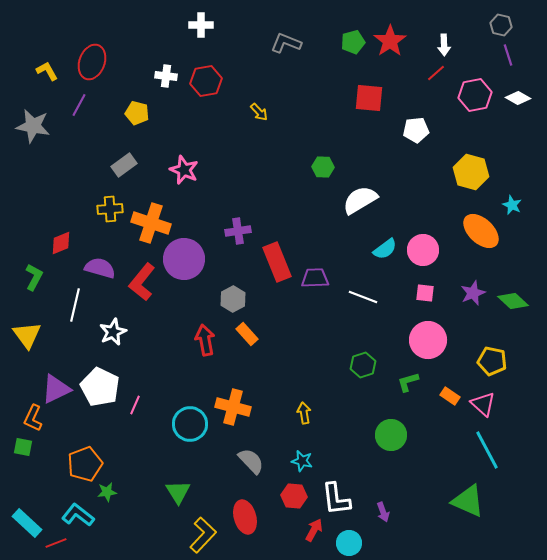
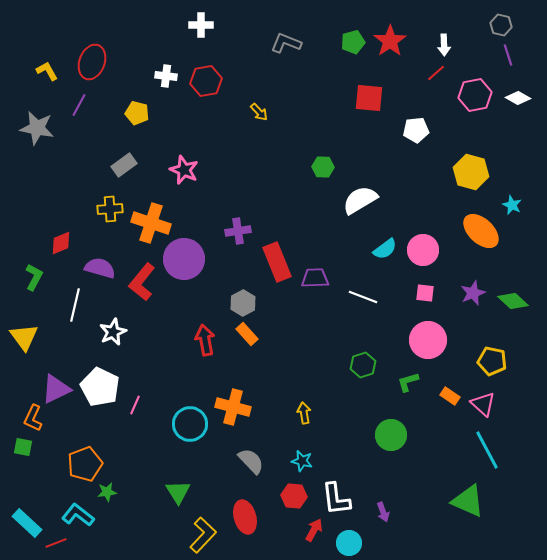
gray star at (33, 126): moved 4 px right, 2 px down
gray hexagon at (233, 299): moved 10 px right, 4 px down
yellow triangle at (27, 335): moved 3 px left, 2 px down
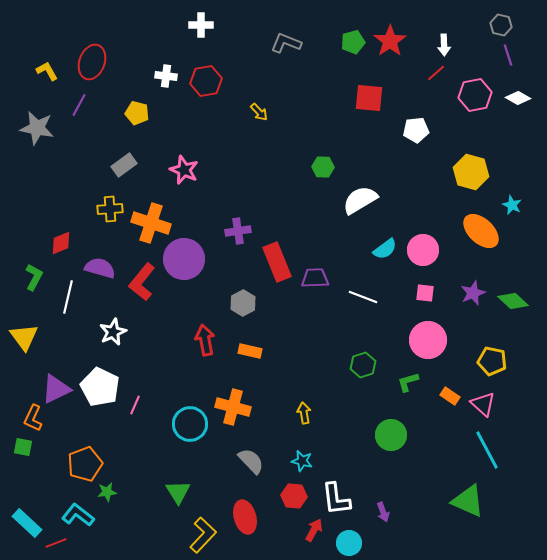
white line at (75, 305): moved 7 px left, 8 px up
orange rectangle at (247, 334): moved 3 px right, 17 px down; rotated 35 degrees counterclockwise
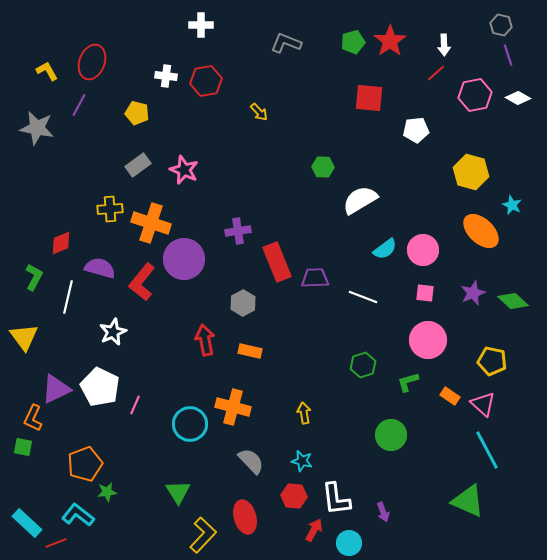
gray rectangle at (124, 165): moved 14 px right
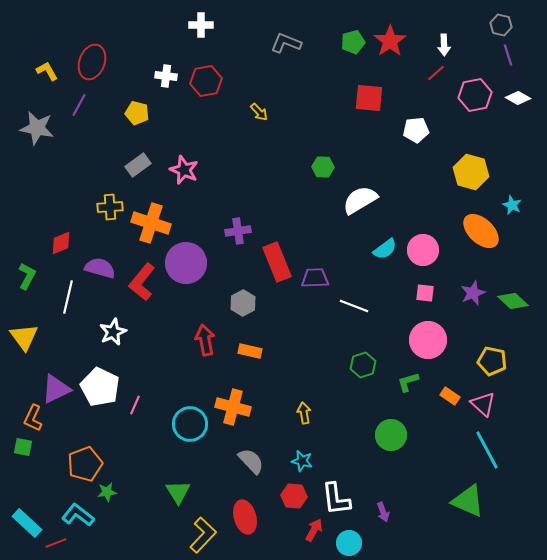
yellow cross at (110, 209): moved 2 px up
purple circle at (184, 259): moved 2 px right, 4 px down
green L-shape at (34, 277): moved 7 px left, 1 px up
white line at (363, 297): moved 9 px left, 9 px down
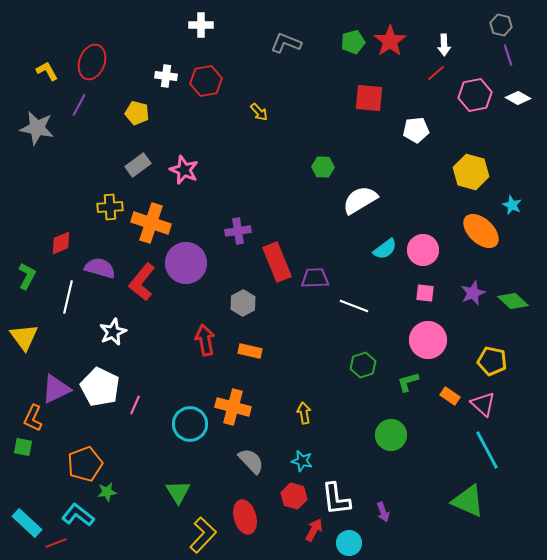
red hexagon at (294, 496): rotated 10 degrees clockwise
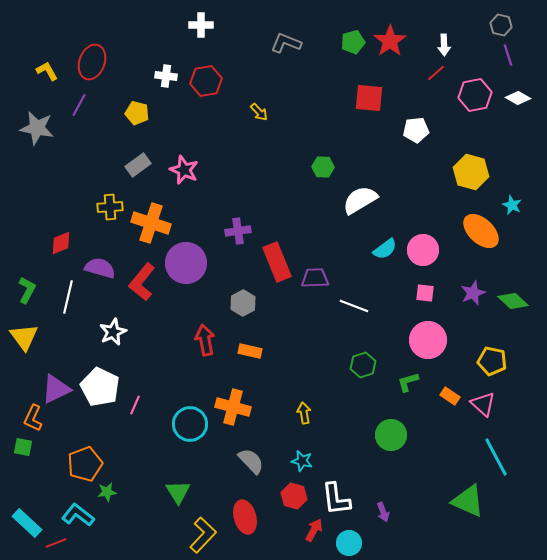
green L-shape at (27, 276): moved 14 px down
cyan line at (487, 450): moved 9 px right, 7 px down
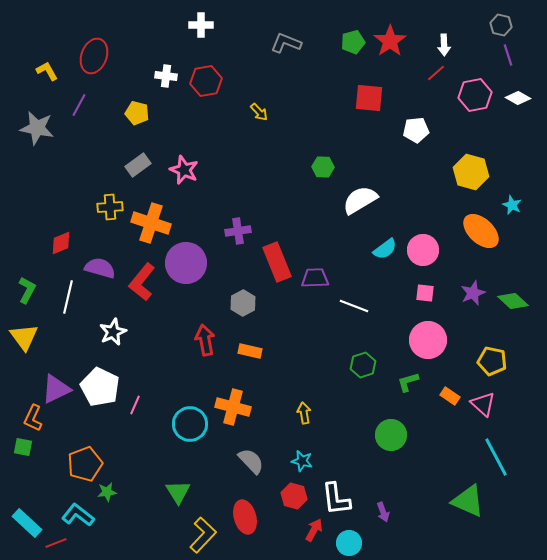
red ellipse at (92, 62): moved 2 px right, 6 px up
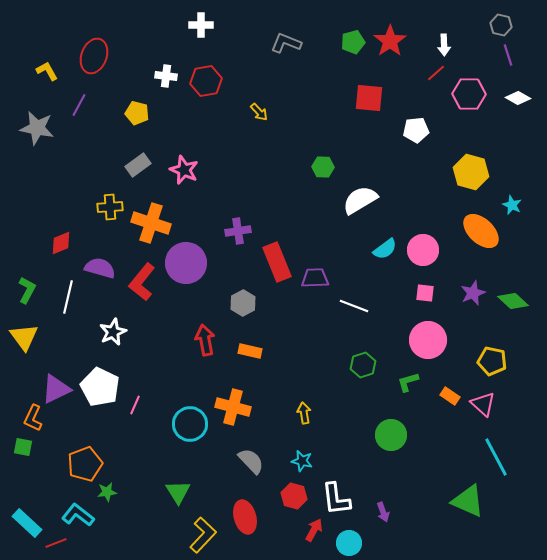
pink hexagon at (475, 95): moved 6 px left, 1 px up; rotated 12 degrees clockwise
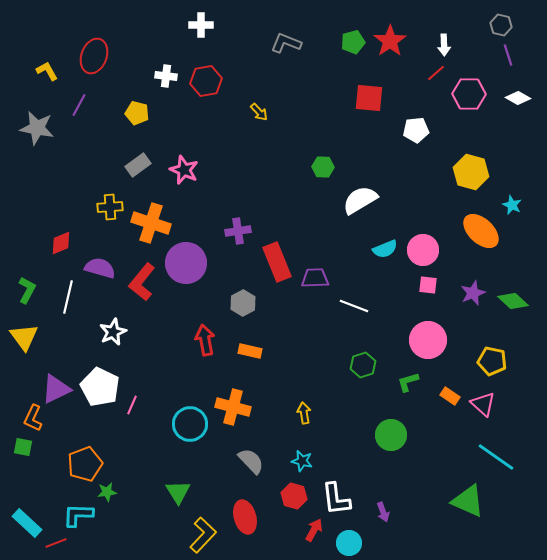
cyan semicircle at (385, 249): rotated 15 degrees clockwise
pink square at (425, 293): moved 3 px right, 8 px up
pink line at (135, 405): moved 3 px left
cyan line at (496, 457): rotated 27 degrees counterclockwise
cyan L-shape at (78, 515): rotated 36 degrees counterclockwise
